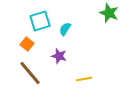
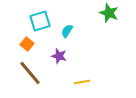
cyan semicircle: moved 2 px right, 2 px down
yellow line: moved 2 px left, 3 px down
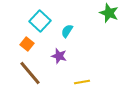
cyan square: rotated 30 degrees counterclockwise
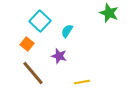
brown line: moved 3 px right
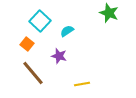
cyan semicircle: rotated 24 degrees clockwise
yellow line: moved 2 px down
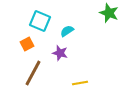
cyan square: rotated 20 degrees counterclockwise
orange square: rotated 24 degrees clockwise
purple star: moved 1 px right, 3 px up
brown line: rotated 68 degrees clockwise
yellow line: moved 2 px left, 1 px up
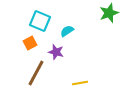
green star: rotated 30 degrees clockwise
orange square: moved 3 px right, 1 px up
purple star: moved 4 px left, 1 px up
brown line: moved 3 px right
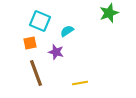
orange square: rotated 16 degrees clockwise
brown line: rotated 48 degrees counterclockwise
